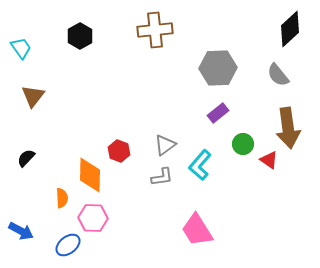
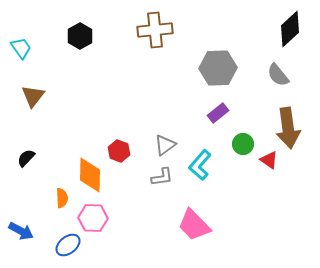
pink trapezoid: moved 3 px left, 5 px up; rotated 12 degrees counterclockwise
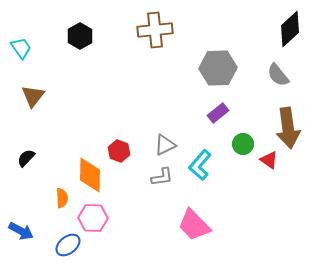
gray triangle: rotated 10 degrees clockwise
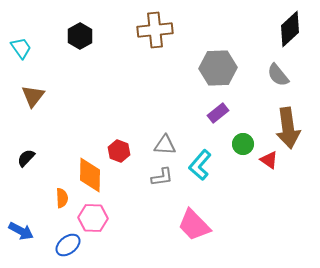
gray triangle: rotated 30 degrees clockwise
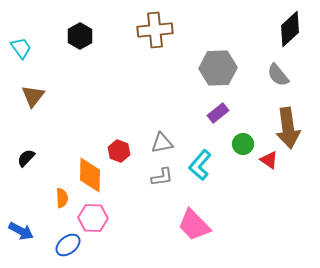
gray triangle: moved 3 px left, 2 px up; rotated 15 degrees counterclockwise
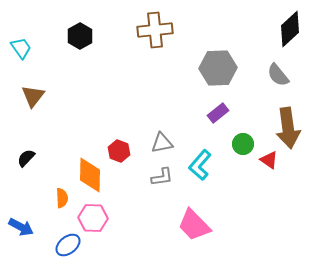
blue arrow: moved 4 px up
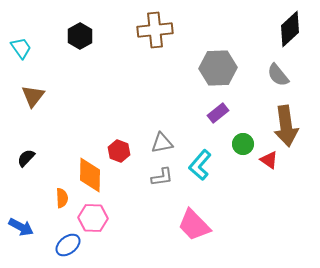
brown arrow: moved 2 px left, 2 px up
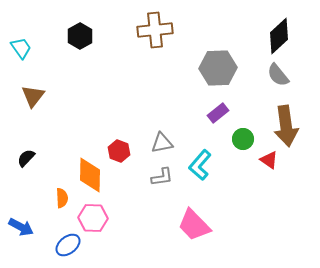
black diamond: moved 11 px left, 7 px down
green circle: moved 5 px up
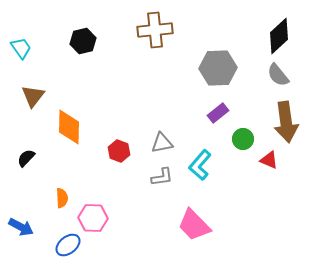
black hexagon: moved 3 px right, 5 px down; rotated 15 degrees clockwise
brown arrow: moved 4 px up
red triangle: rotated 12 degrees counterclockwise
orange diamond: moved 21 px left, 48 px up
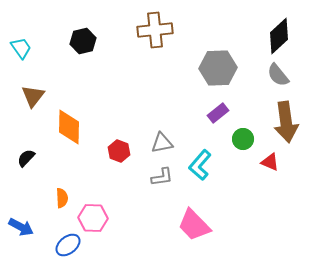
red triangle: moved 1 px right, 2 px down
